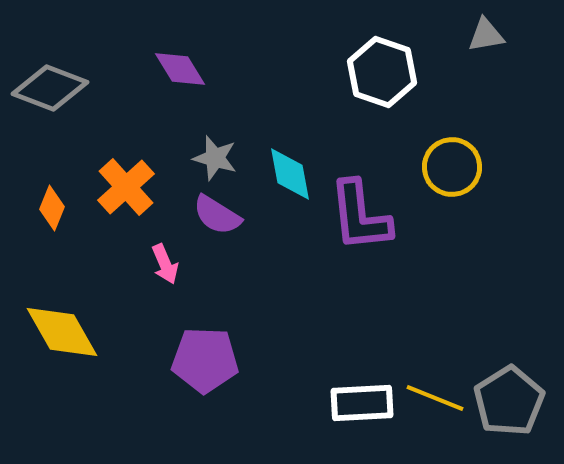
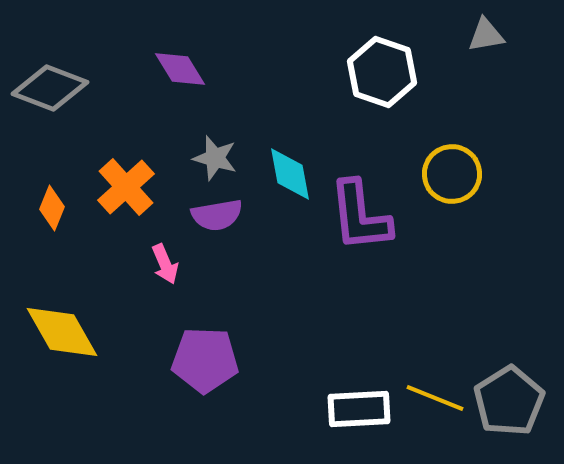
yellow circle: moved 7 px down
purple semicircle: rotated 42 degrees counterclockwise
white rectangle: moved 3 px left, 6 px down
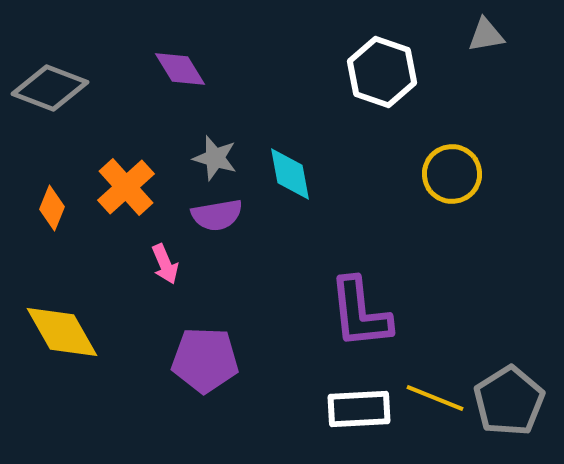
purple L-shape: moved 97 px down
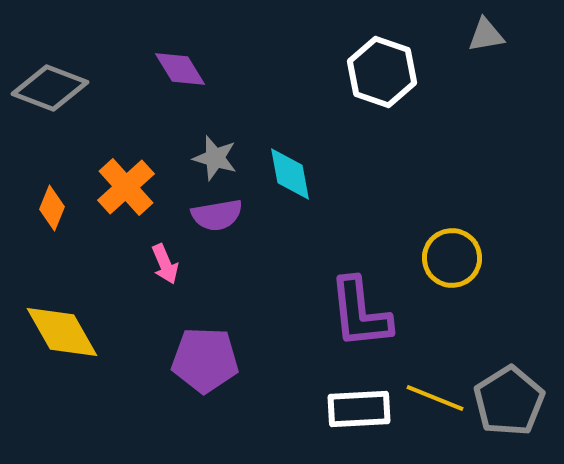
yellow circle: moved 84 px down
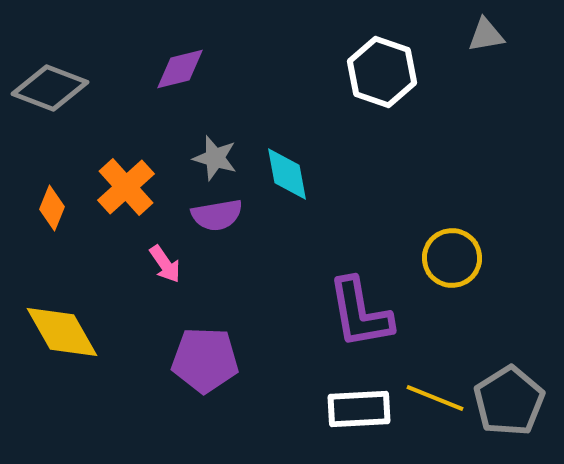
purple diamond: rotated 72 degrees counterclockwise
cyan diamond: moved 3 px left
pink arrow: rotated 12 degrees counterclockwise
purple L-shape: rotated 4 degrees counterclockwise
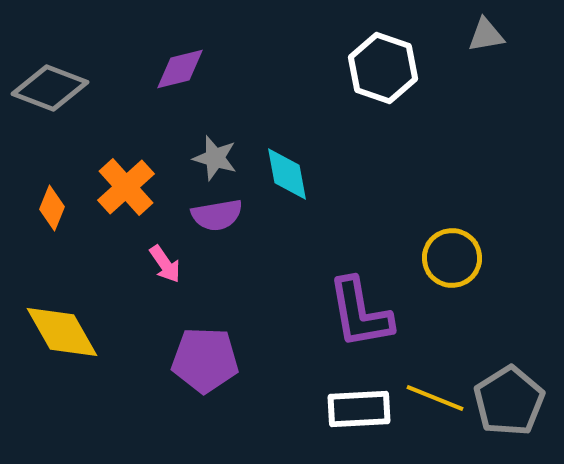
white hexagon: moved 1 px right, 4 px up
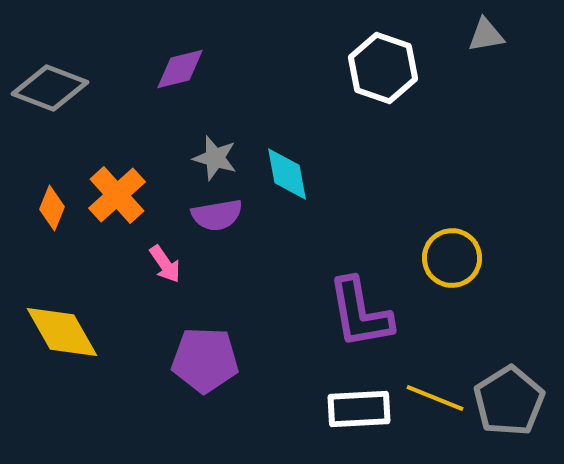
orange cross: moved 9 px left, 8 px down
